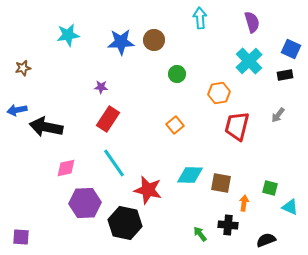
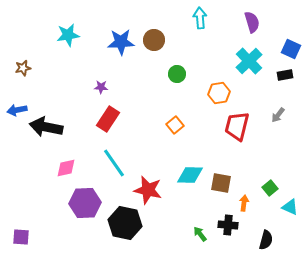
green square: rotated 35 degrees clockwise
black semicircle: rotated 126 degrees clockwise
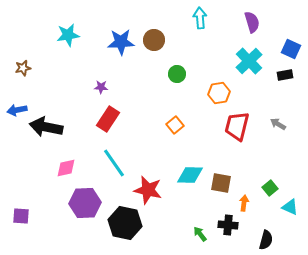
gray arrow: moved 9 px down; rotated 84 degrees clockwise
purple square: moved 21 px up
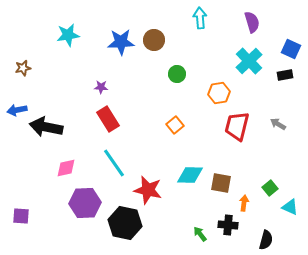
red rectangle: rotated 65 degrees counterclockwise
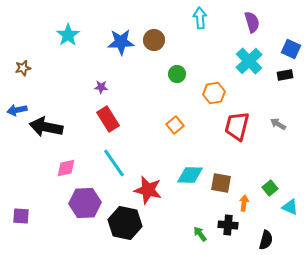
cyan star: rotated 25 degrees counterclockwise
orange hexagon: moved 5 px left
